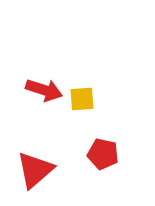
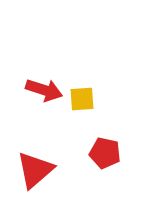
red pentagon: moved 2 px right, 1 px up
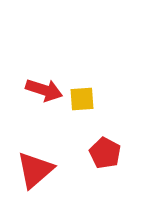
red pentagon: rotated 16 degrees clockwise
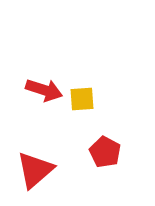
red pentagon: moved 1 px up
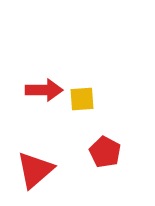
red arrow: rotated 18 degrees counterclockwise
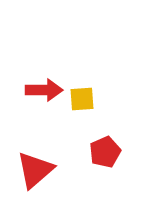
red pentagon: rotated 20 degrees clockwise
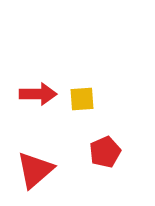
red arrow: moved 6 px left, 4 px down
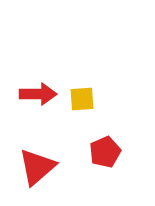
red triangle: moved 2 px right, 3 px up
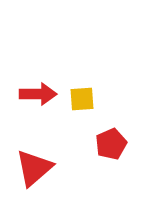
red pentagon: moved 6 px right, 8 px up
red triangle: moved 3 px left, 1 px down
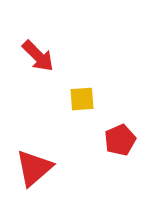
red arrow: moved 38 px up; rotated 45 degrees clockwise
red pentagon: moved 9 px right, 4 px up
